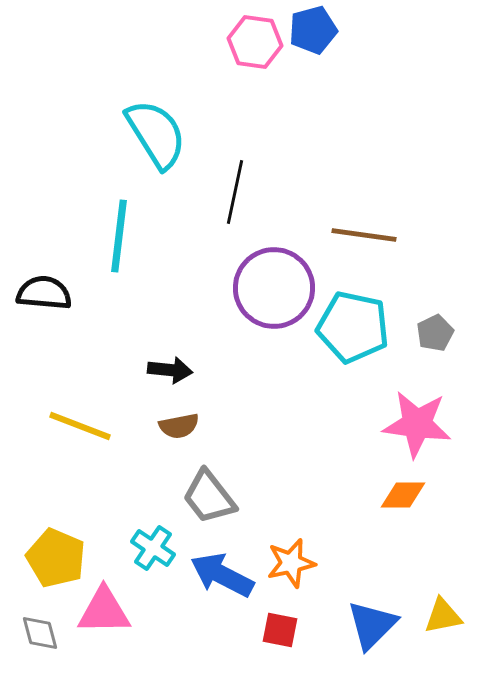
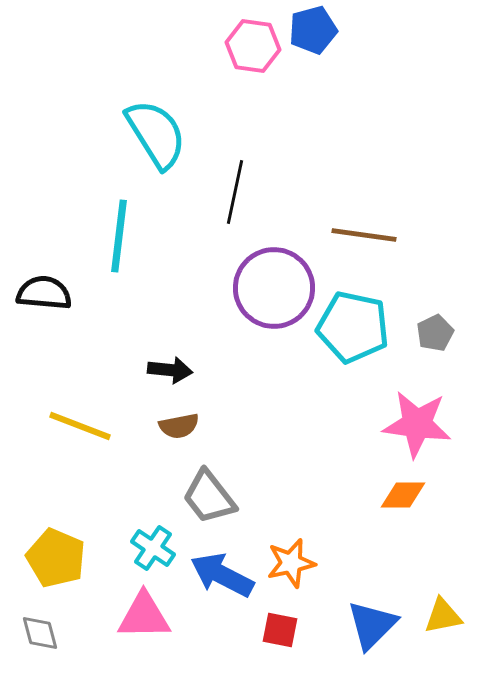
pink hexagon: moved 2 px left, 4 px down
pink triangle: moved 40 px right, 5 px down
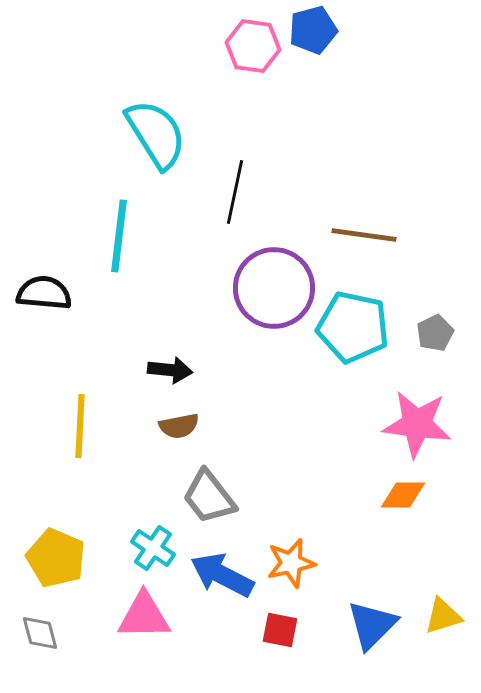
yellow line: rotated 72 degrees clockwise
yellow triangle: rotated 6 degrees counterclockwise
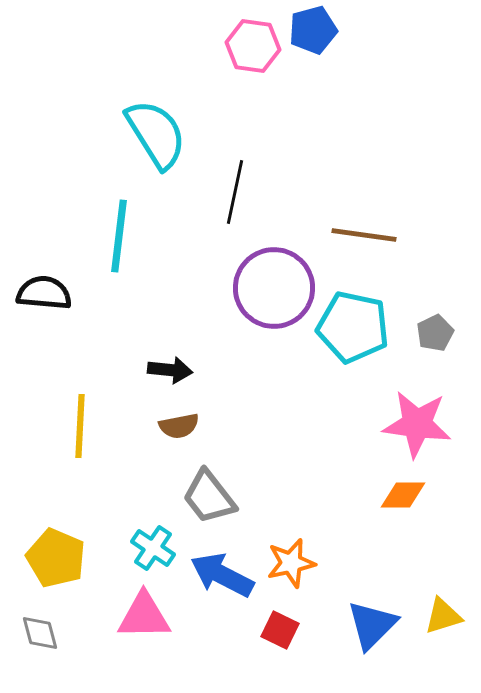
red square: rotated 15 degrees clockwise
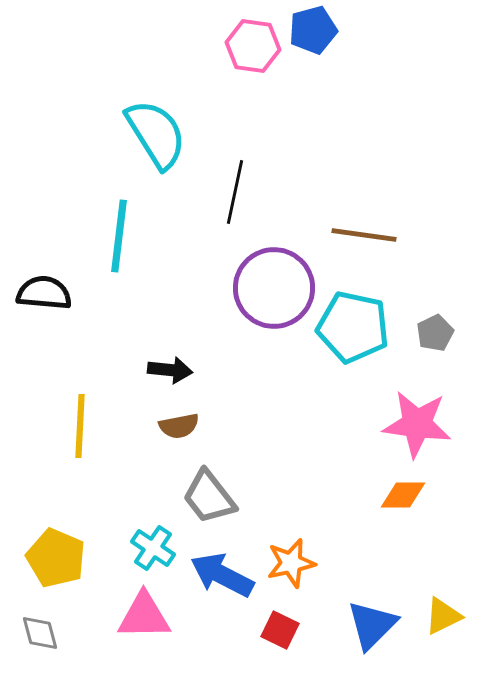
yellow triangle: rotated 9 degrees counterclockwise
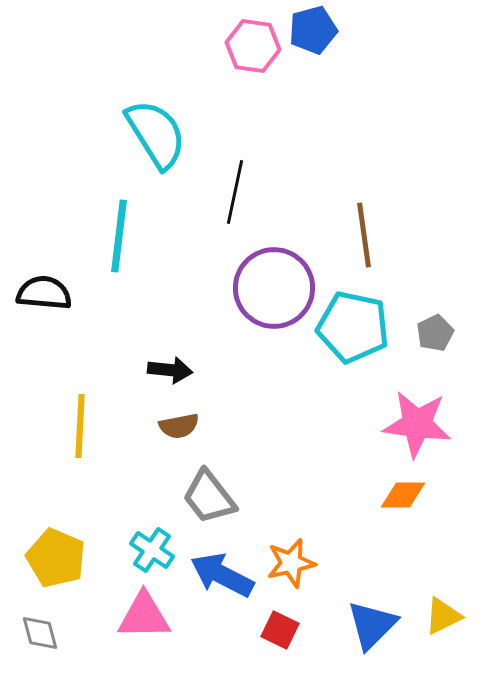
brown line: rotated 74 degrees clockwise
cyan cross: moved 1 px left, 2 px down
